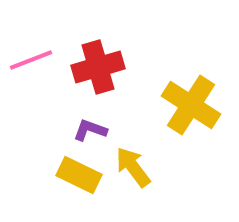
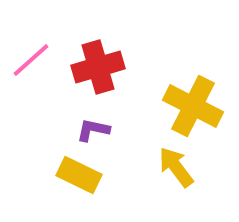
pink line: rotated 21 degrees counterclockwise
yellow cross: moved 2 px right, 1 px down; rotated 6 degrees counterclockwise
purple L-shape: moved 3 px right; rotated 8 degrees counterclockwise
yellow arrow: moved 43 px right
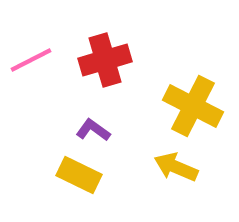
pink line: rotated 15 degrees clockwise
red cross: moved 7 px right, 7 px up
purple L-shape: rotated 24 degrees clockwise
yellow arrow: rotated 30 degrees counterclockwise
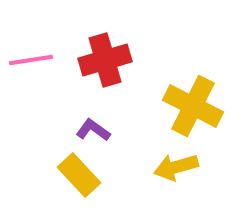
pink line: rotated 18 degrees clockwise
yellow arrow: rotated 39 degrees counterclockwise
yellow rectangle: rotated 21 degrees clockwise
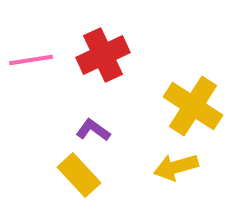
red cross: moved 2 px left, 5 px up; rotated 9 degrees counterclockwise
yellow cross: rotated 6 degrees clockwise
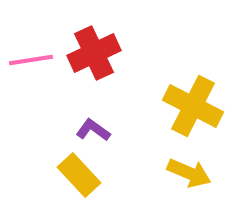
red cross: moved 9 px left, 2 px up
yellow cross: rotated 6 degrees counterclockwise
yellow arrow: moved 13 px right, 6 px down; rotated 141 degrees counterclockwise
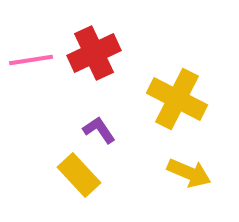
yellow cross: moved 16 px left, 7 px up
purple L-shape: moved 6 px right; rotated 20 degrees clockwise
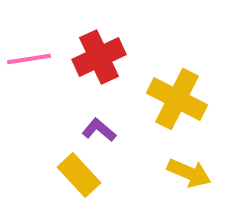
red cross: moved 5 px right, 4 px down
pink line: moved 2 px left, 1 px up
purple L-shape: rotated 16 degrees counterclockwise
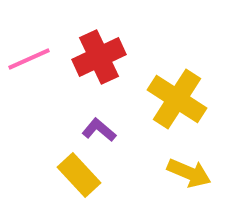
pink line: rotated 15 degrees counterclockwise
yellow cross: rotated 6 degrees clockwise
